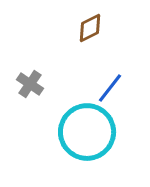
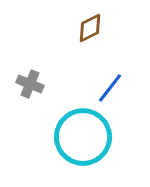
gray cross: rotated 12 degrees counterclockwise
cyan circle: moved 4 px left, 5 px down
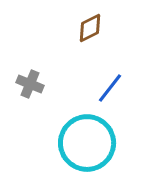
cyan circle: moved 4 px right, 6 px down
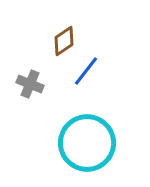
brown diamond: moved 26 px left, 13 px down; rotated 8 degrees counterclockwise
blue line: moved 24 px left, 17 px up
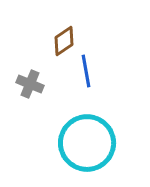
blue line: rotated 48 degrees counterclockwise
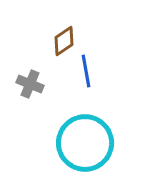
cyan circle: moved 2 px left
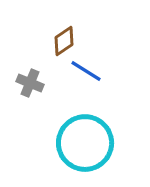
blue line: rotated 48 degrees counterclockwise
gray cross: moved 1 px up
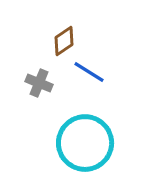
blue line: moved 3 px right, 1 px down
gray cross: moved 9 px right
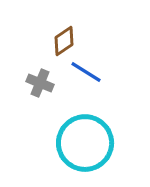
blue line: moved 3 px left
gray cross: moved 1 px right
